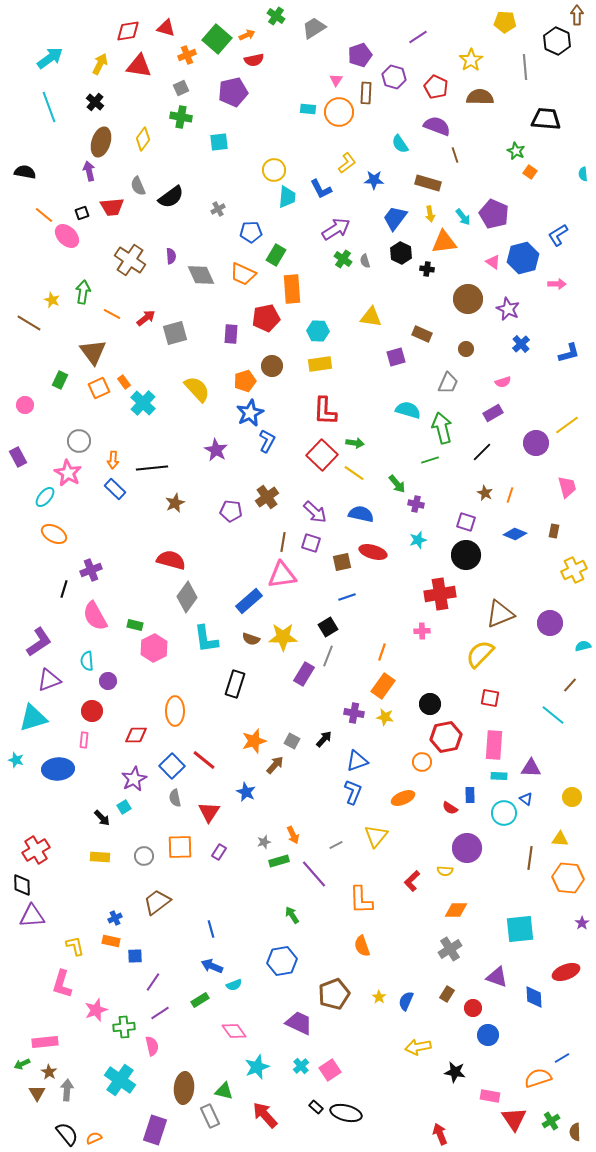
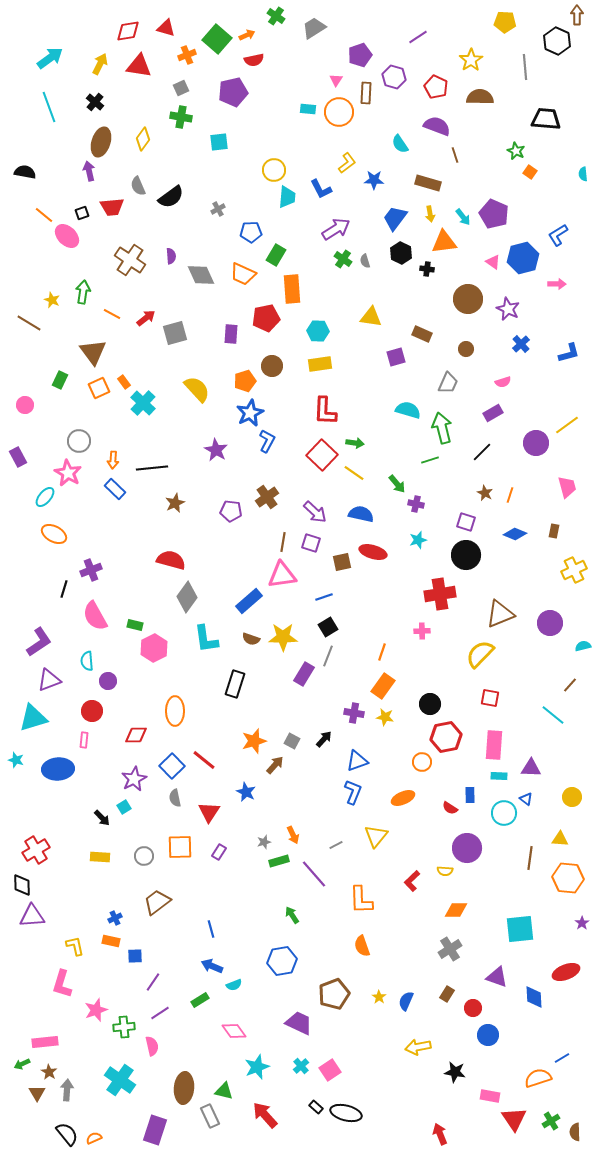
blue line at (347, 597): moved 23 px left
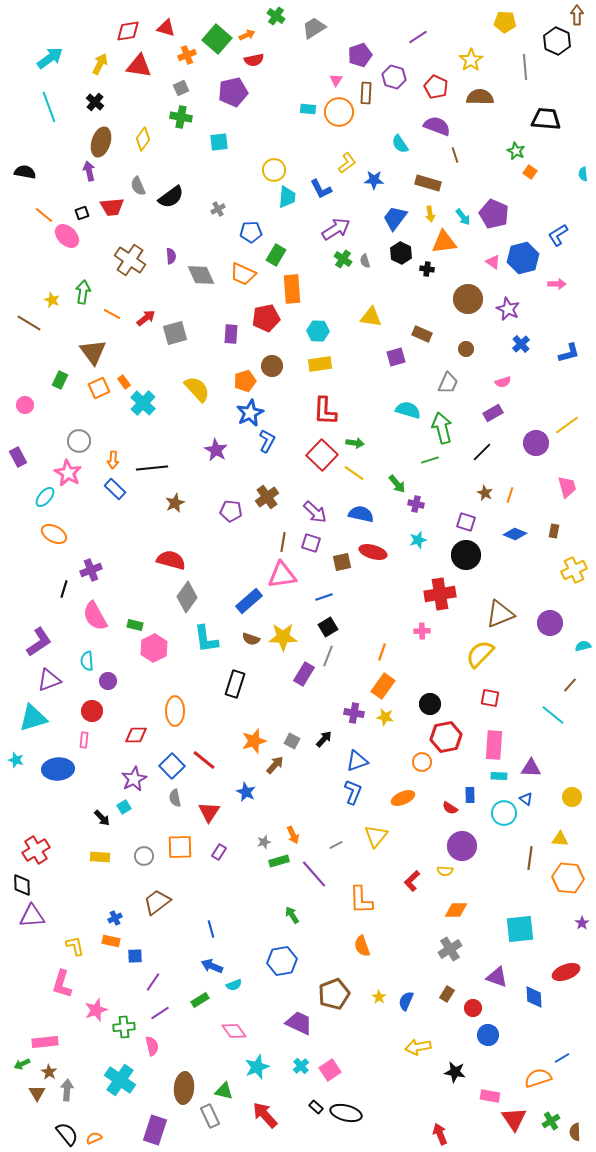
purple circle at (467, 848): moved 5 px left, 2 px up
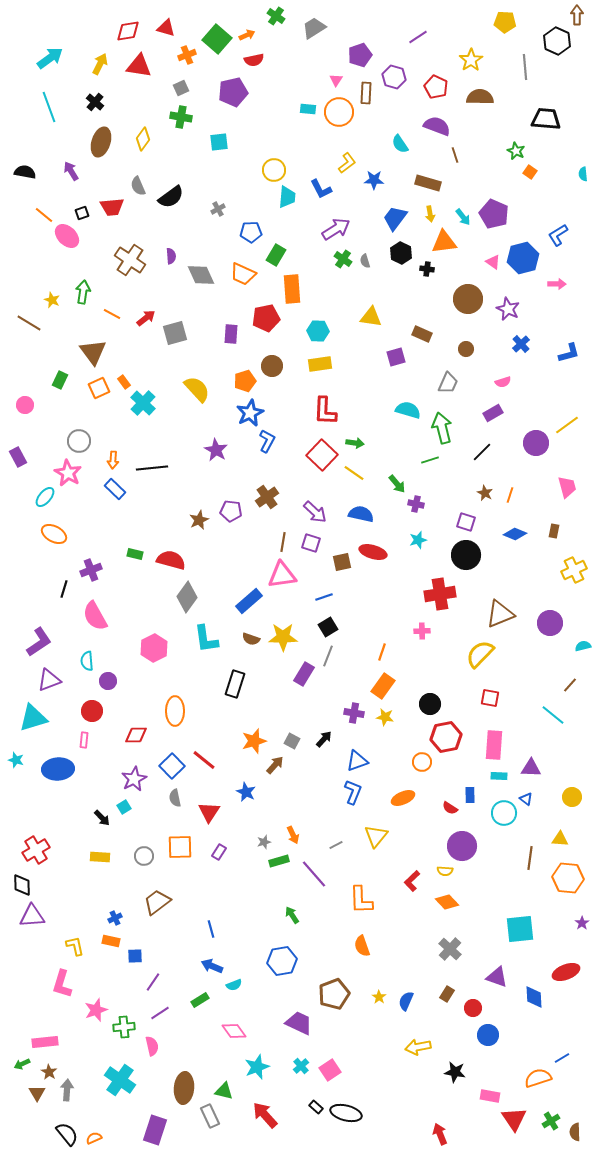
purple arrow at (89, 171): moved 18 px left; rotated 18 degrees counterclockwise
brown star at (175, 503): moved 24 px right, 17 px down
green rectangle at (135, 625): moved 71 px up
orange diamond at (456, 910): moved 9 px left, 8 px up; rotated 45 degrees clockwise
gray cross at (450, 949): rotated 15 degrees counterclockwise
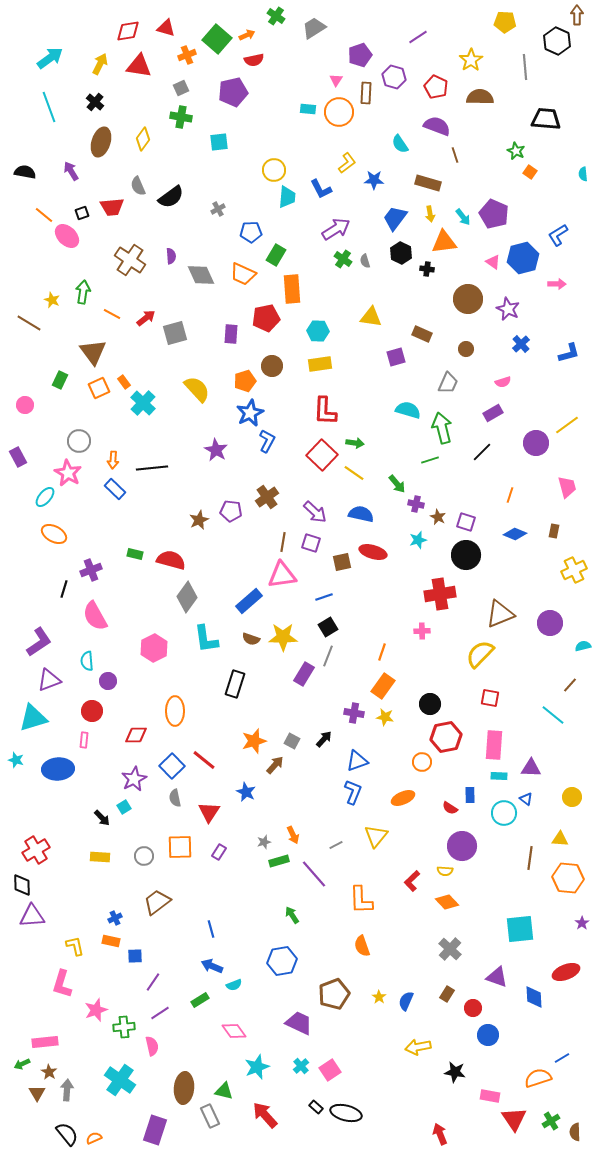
brown star at (485, 493): moved 47 px left, 24 px down
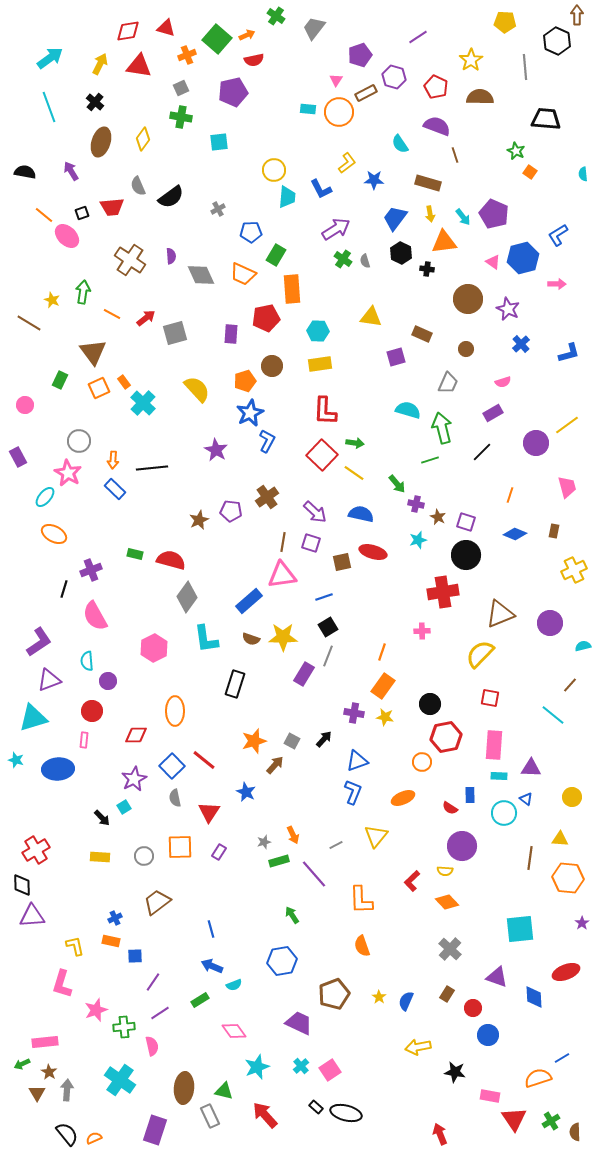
gray trapezoid at (314, 28): rotated 20 degrees counterclockwise
brown rectangle at (366, 93): rotated 60 degrees clockwise
red cross at (440, 594): moved 3 px right, 2 px up
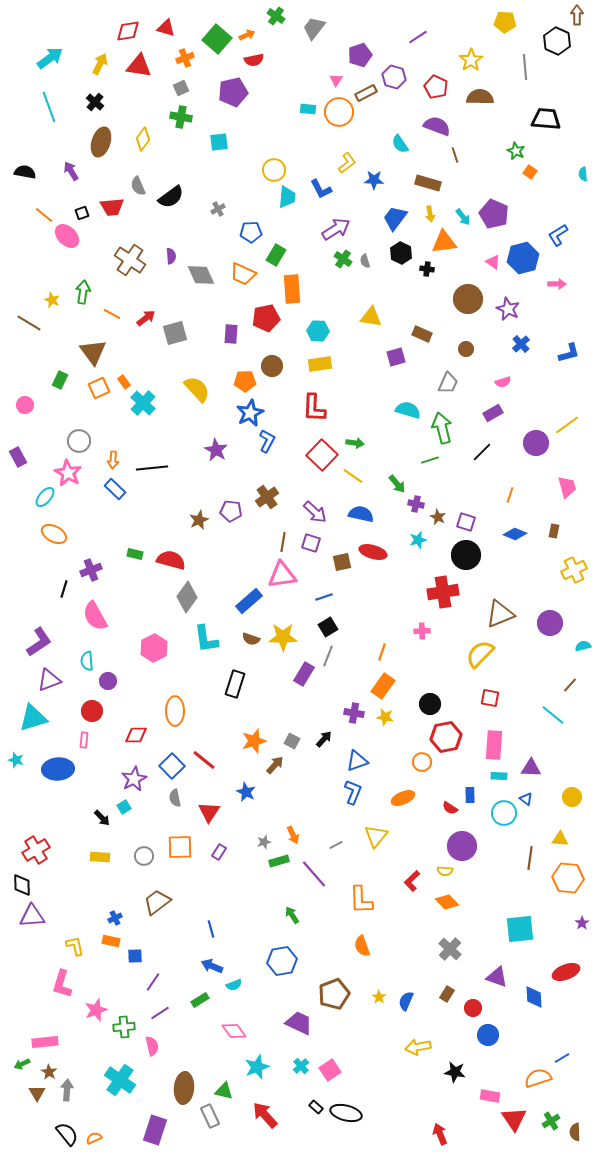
orange cross at (187, 55): moved 2 px left, 3 px down
orange pentagon at (245, 381): rotated 15 degrees clockwise
red L-shape at (325, 411): moved 11 px left, 3 px up
yellow line at (354, 473): moved 1 px left, 3 px down
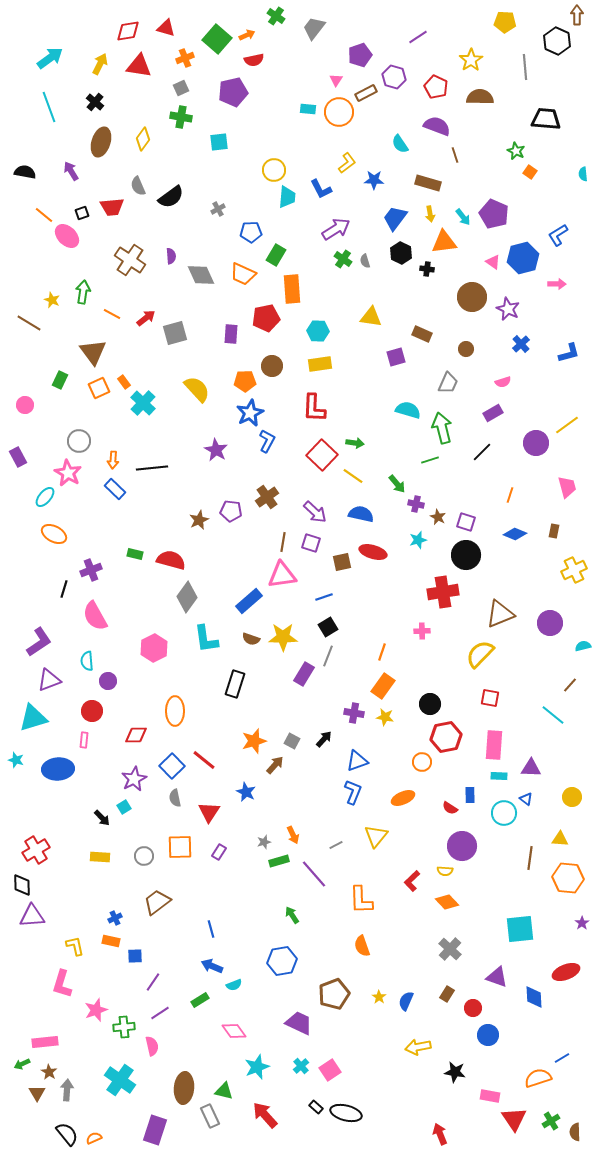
brown circle at (468, 299): moved 4 px right, 2 px up
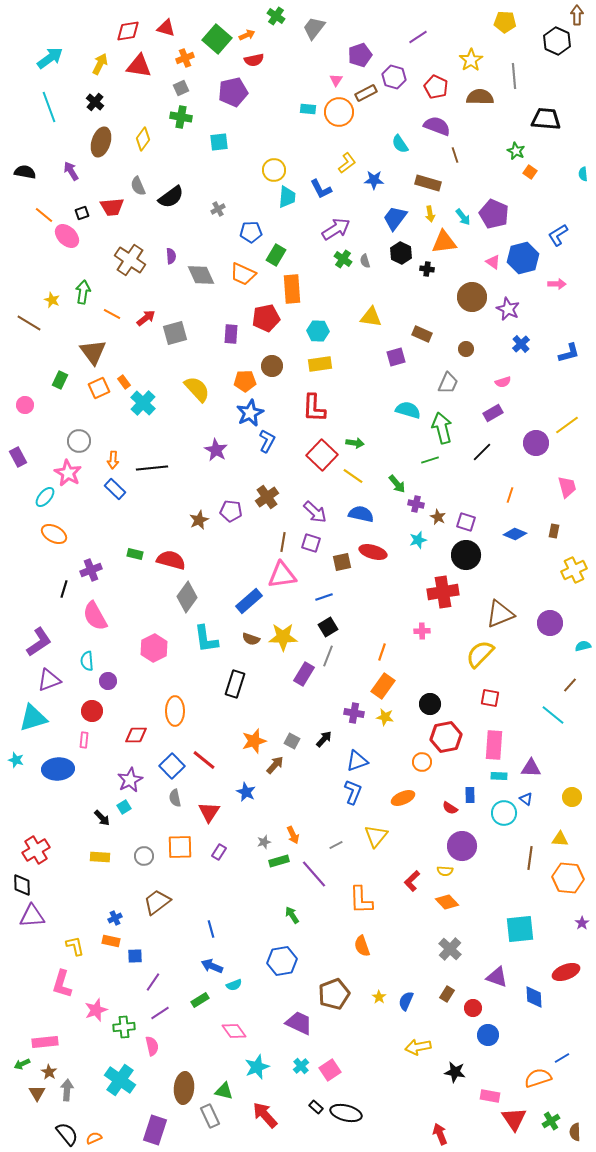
gray line at (525, 67): moved 11 px left, 9 px down
purple star at (134, 779): moved 4 px left, 1 px down
